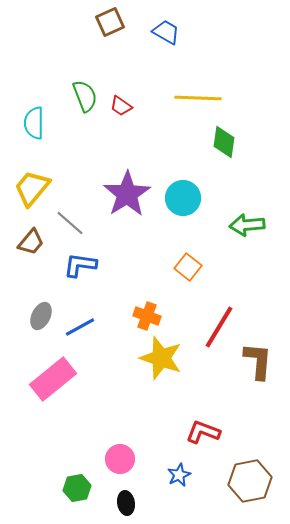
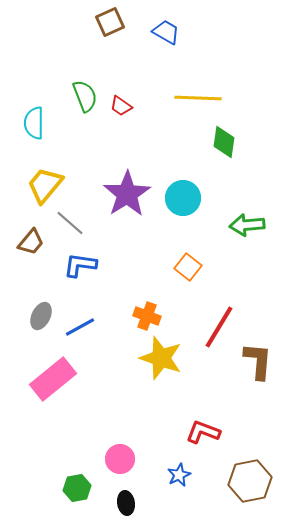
yellow trapezoid: moved 13 px right, 3 px up
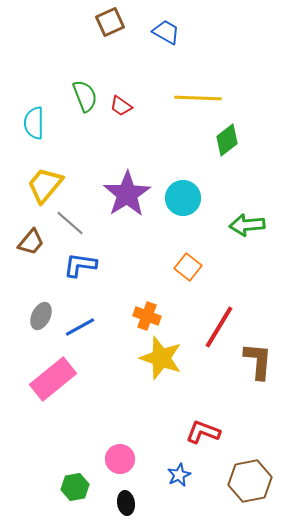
green diamond: moved 3 px right, 2 px up; rotated 44 degrees clockwise
green hexagon: moved 2 px left, 1 px up
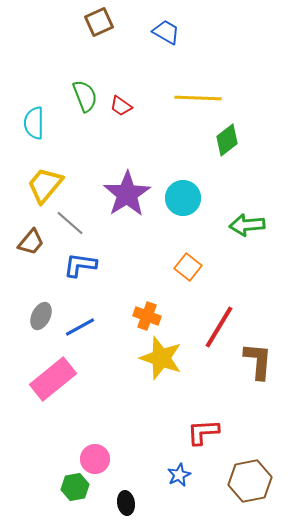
brown square: moved 11 px left
red L-shape: rotated 24 degrees counterclockwise
pink circle: moved 25 px left
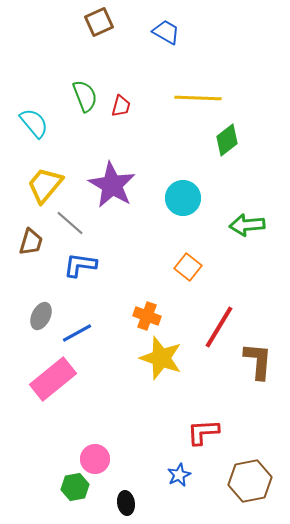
red trapezoid: rotated 110 degrees counterclockwise
cyan semicircle: rotated 140 degrees clockwise
purple star: moved 15 px left, 9 px up; rotated 9 degrees counterclockwise
brown trapezoid: rotated 24 degrees counterclockwise
blue line: moved 3 px left, 6 px down
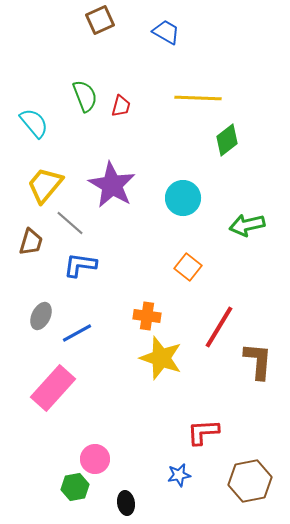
brown square: moved 1 px right, 2 px up
green arrow: rotated 8 degrees counterclockwise
orange cross: rotated 12 degrees counterclockwise
pink rectangle: moved 9 px down; rotated 9 degrees counterclockwise
blue star: rotated 15 degrees clockwise
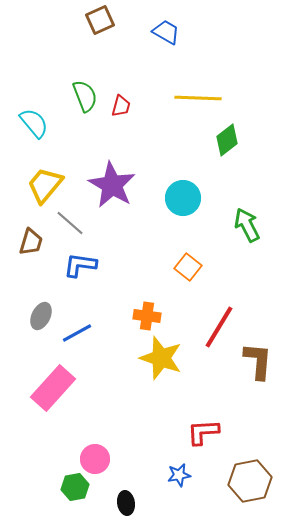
green arrow: rotated 76 degrees clockwise
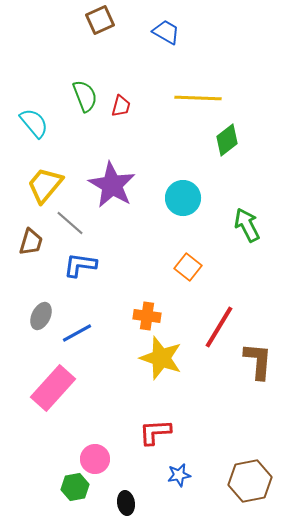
red L-shape: moved 48 px left
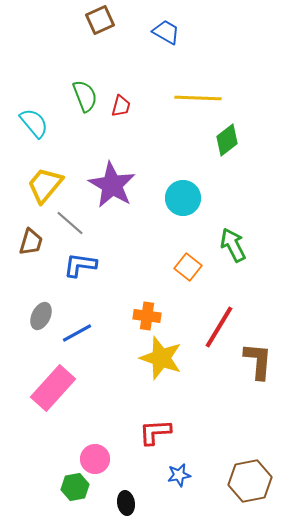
green arrow: moved 14 px left, 20 px down
